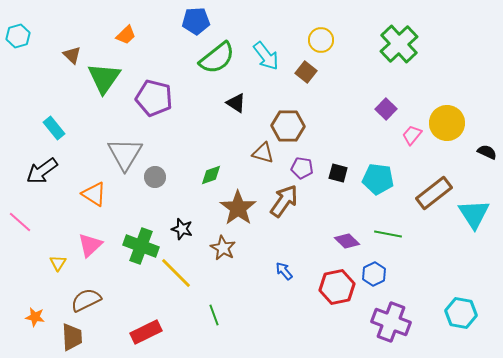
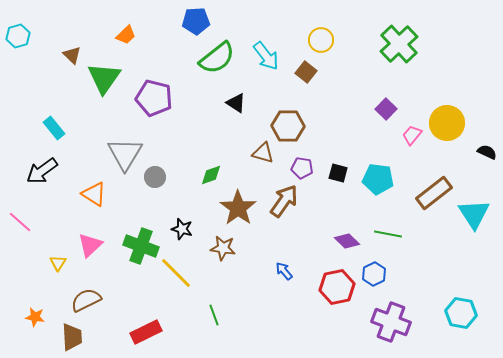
brown star at (223, 248): rotated 20 degrees counterclockwise
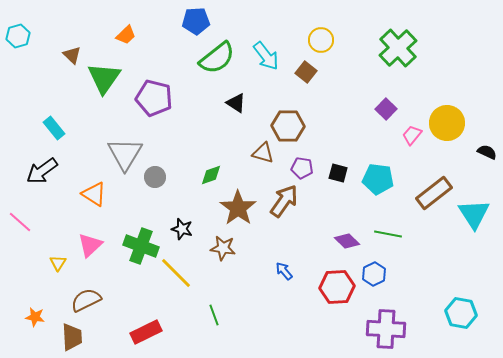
green cross at (399, 44): moved 1 px left, 4 px down
red hexagon at (337, 287): rotated 8 degrees clockwise
purple cross at (391, 322): moved 5 px left, 7 px down; rotated 18 degrees counterclockwise
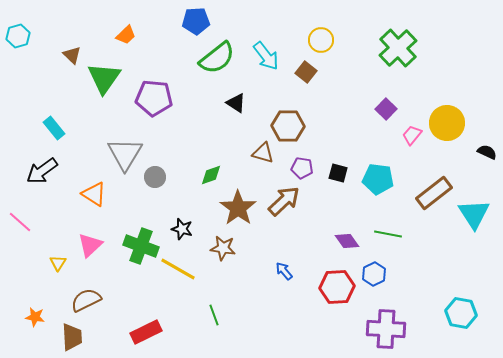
purple pentagon at (154, 98): rotated 9 degrees counterclockwise
brown arrow at (284, 201): rotated 12 degrees clockwise
purple diamond at (347, 241): rotated 10 degrees clockwise
yellow line at (176, 273): moved 2 px right, 4 px up; rotated 15 degrees counterclockwise
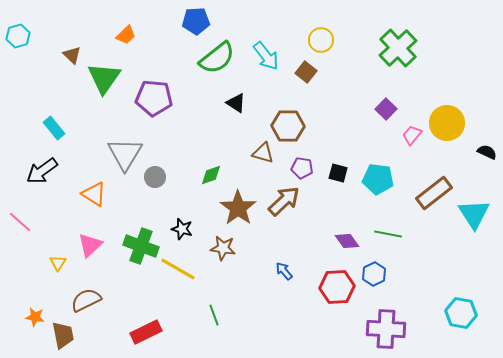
brown trapezoid at (72, 337): moved 9 px left, 2 px up; rotated 8 degrees counterclockwise
